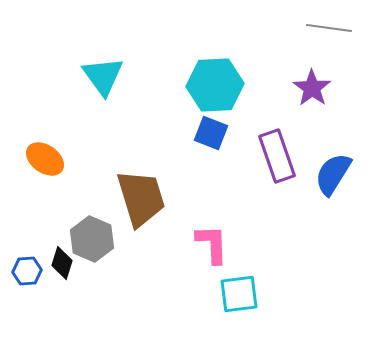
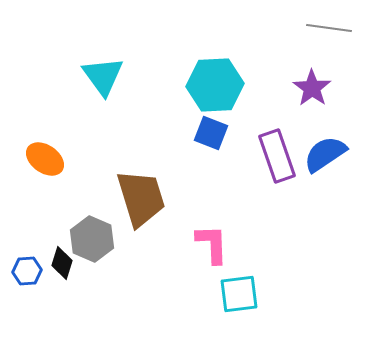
blue semicircle: moved 8 px left, 20 px up; rotated 24 degrees clockwise
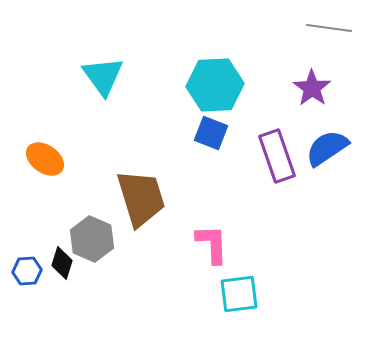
blue semicircle: moved 2 px right, 6 px up
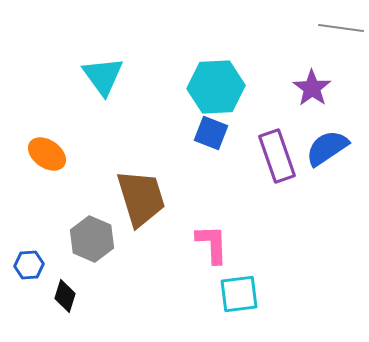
gray line: moved 12 px right
cyan hexagon: moved 1 px right, 2 px down
orange ellipse: moved 2 px right, 5 px up
black diamond: moved 3 px right, 33 px down
blue hexagon: moved 2 px right, 6 px up
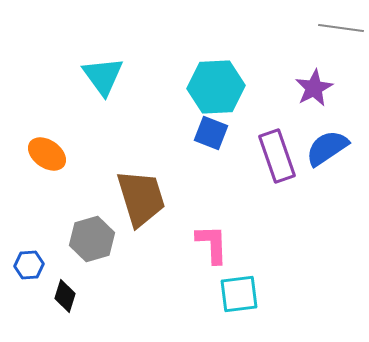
purple star: moved 2 px right; rotated 9 degrees clockwise
gray hexagon: rotated 21 degrees clockwise
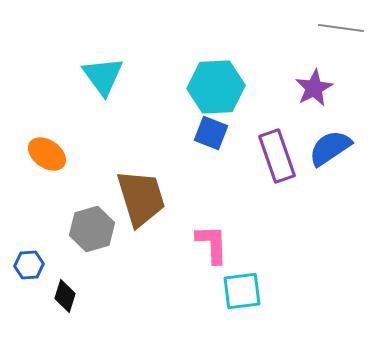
blue semicircle: moved 3 px right
gray hexagon: moved 10 px up
cyan square: moved 3 px right, 3 px up
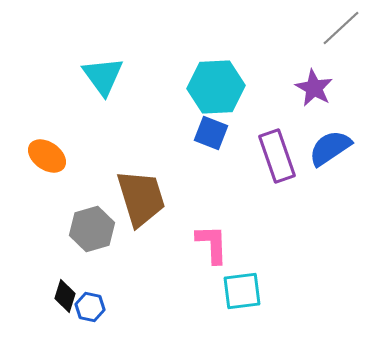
gray line: rotated 51 degrees counterclockwise
purple star: rotated 15 degrees counterclockwise
orange ellipse: moved 2 px down
blue hexagon: moved 61 px right, 42 px down; rotated 16 degrees clockwise
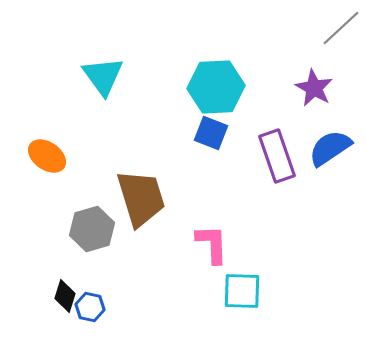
cyan square: rotated 9 degrees clockwise
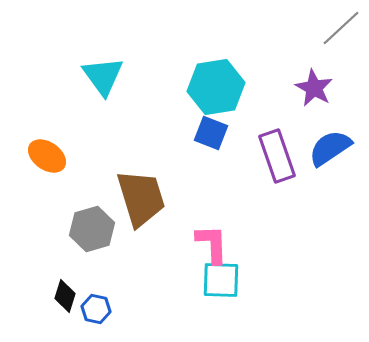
cyan hexagon: rotated 6 degrees counterclockwise
cyan square: moved 21 px left, 11 px up
blue hexagon: moved 6 px right, 2 px down
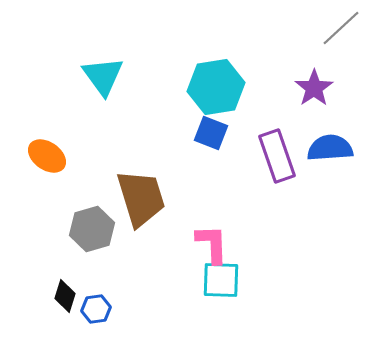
purple star: rotated 9 degrees clockwise
blue semicircle: rotated 30 degrees clockwise
blue hexagon: rotated 20 degrees counterclockwise
